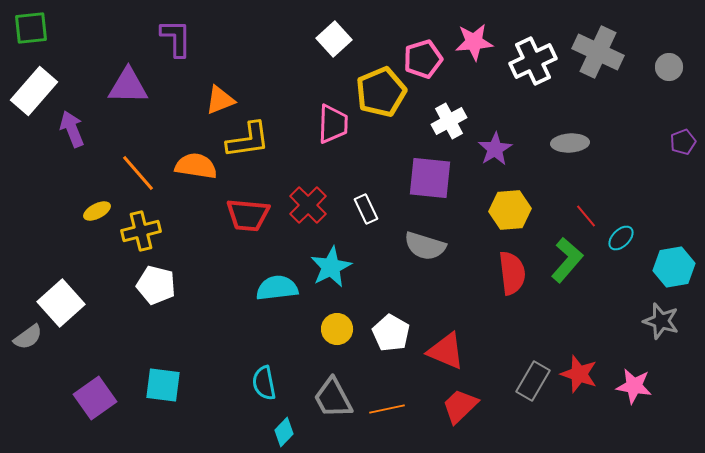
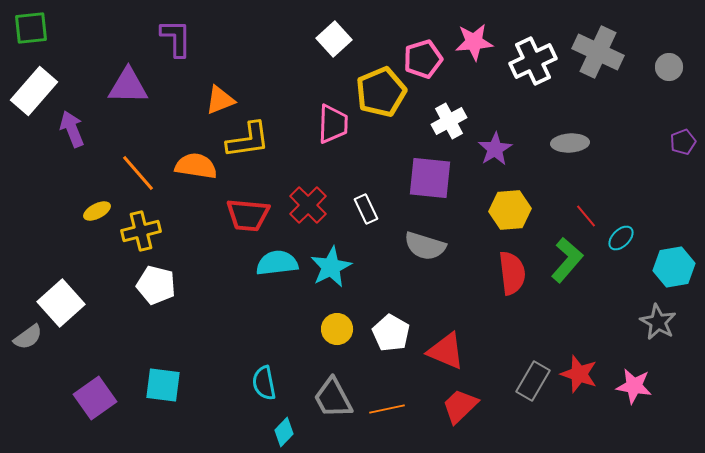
cyan semicircle at (277, 288): moved 25 px up
gray star at (661, 321): moved 3 px left, 1 px down; rotated 12 degrees clockwise
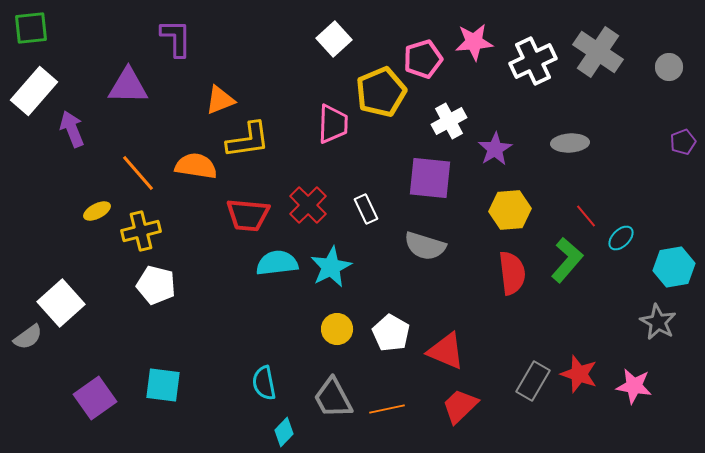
gray cross at (598, 52): rotated 9 degrees clockwise
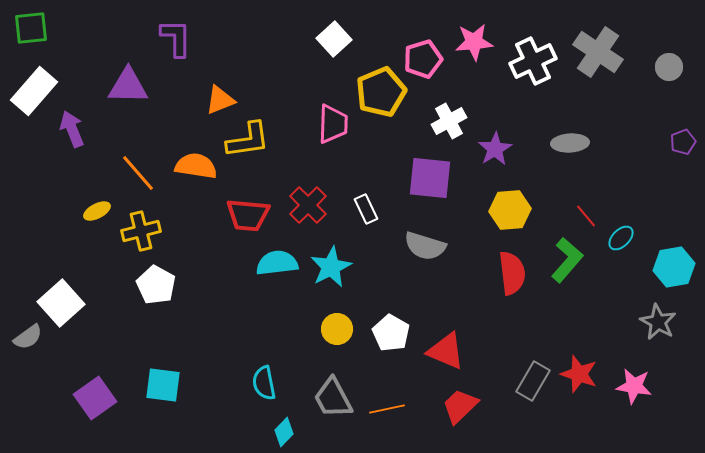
white pentagon at (156, 285): rotated 15 degrees clockwise
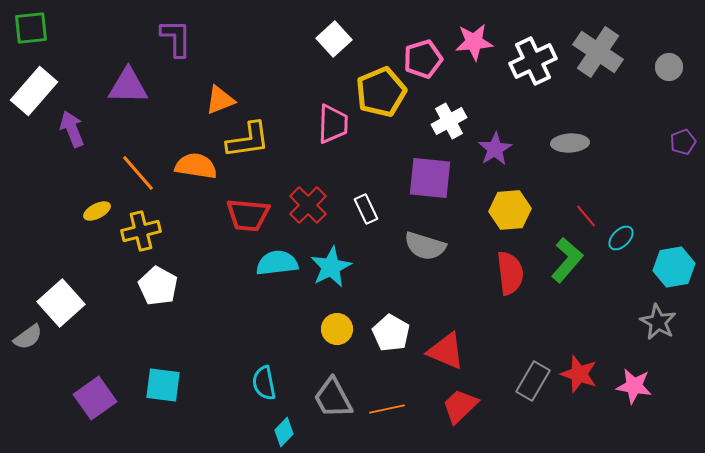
red semicircle at (512, 273): moved 2 px left
white pentagon at (156, 285): moved 2 px right, 1 px down
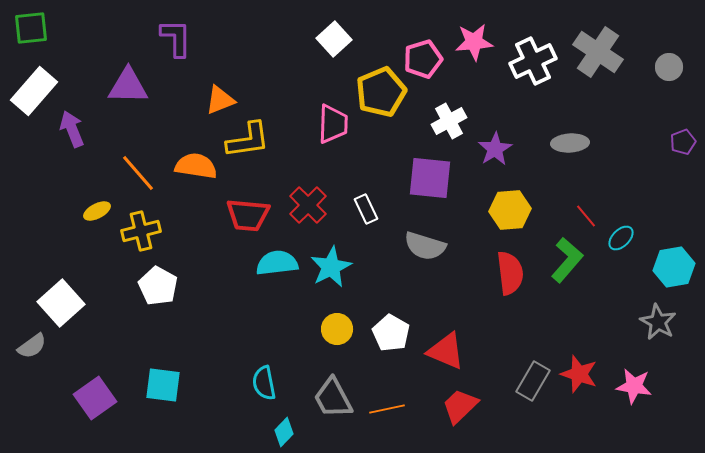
gray semicircle at (28, 337): moved 4 px right, 9 px down
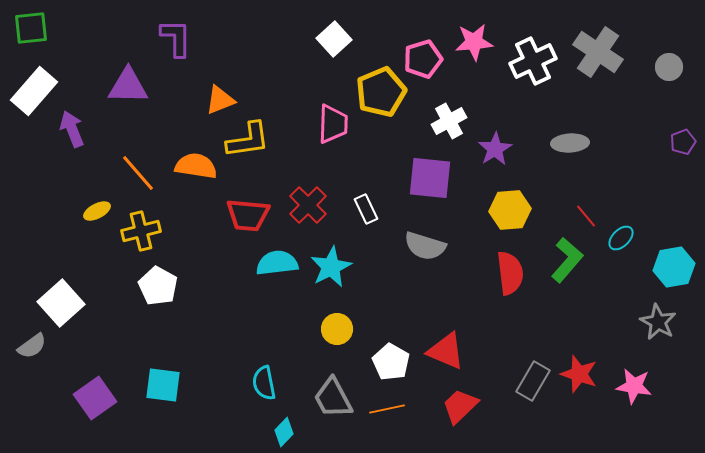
white pentagon at (391, 333): moved 29 px down
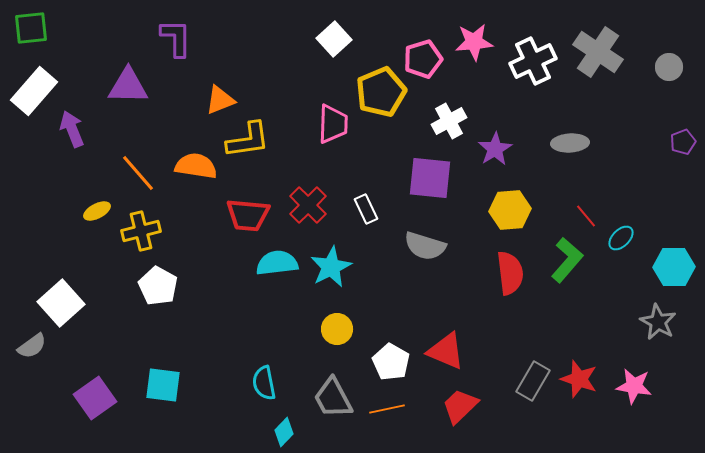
cyan hexagon at (674, 267): rotated 9 degrees clockwise
red star at (579, 374): moved 5 px down
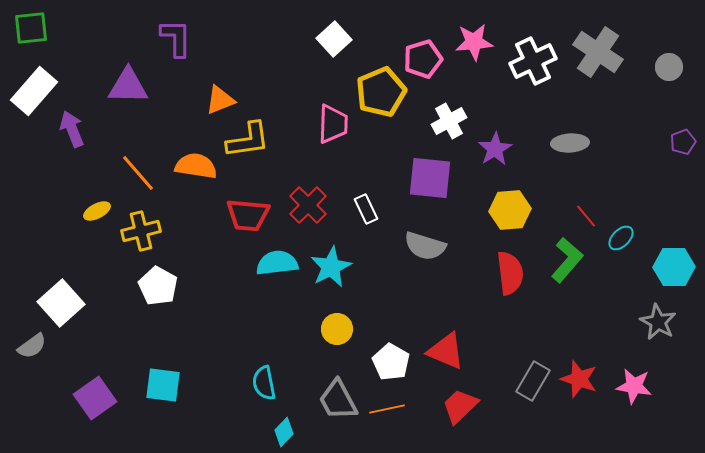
gray trapezoid at (333, 398): moved 5 px right, 2 px down
